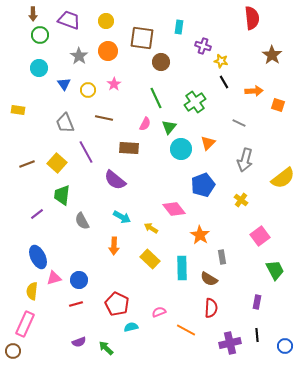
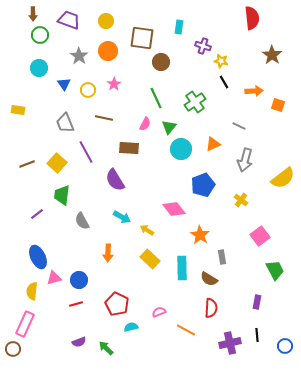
gray line at (239, 123): moved 3 px down
orange triangle at (208, 143): moved 5 px right, 1 px down; rotated 21 degrees clockwise
purple semicircle at (115, 180): rotated 20 degrees clockwise
yellow arrow at (151, 228): moved 4 px left, 2 px down
orange arrow at (114, 246): moved 6 px left, 7 px down
brown circle at (13, 351): moved 2 px up
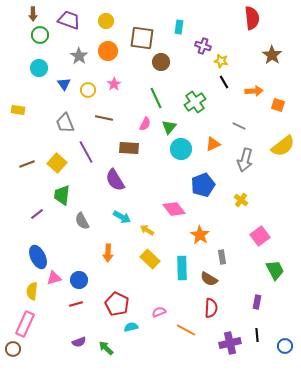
yellow semicircle at (283, 178): moved 32 px up
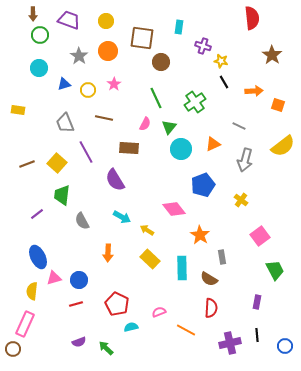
blue triangle at (64, 84): rotated 48 degrees clockwise
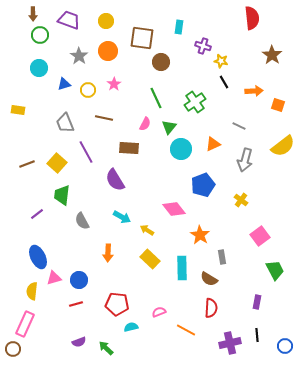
red pentagon at (117, 304): rotated 20 degrees counterclockwise
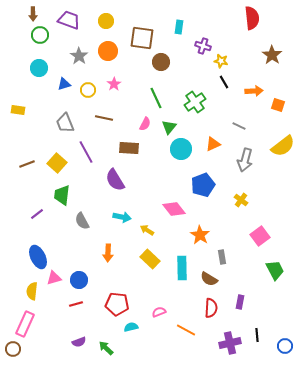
cyan arrow at (122, 217): rotated 18 degrees counterclockwise
purple rectangle at (257, 302): moved 17 px left
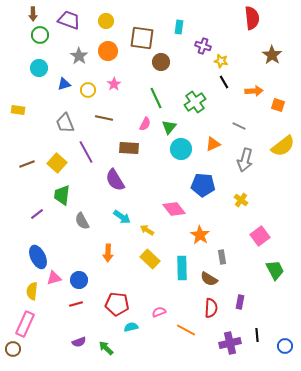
blue pentagon at (203, 185): rotated 25 degrees clockwise
cyan arrow at (122, 217): rotated 24 degrees clockwise
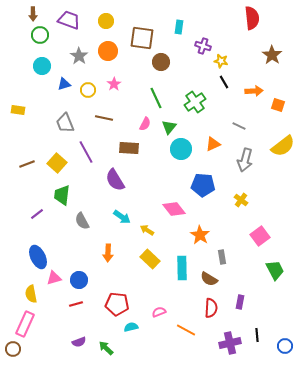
cyan circle at (39, 68): moved 3 px right, 2 px up
yellow semicircle at (32, 291): moved 1 px left, 3 px down; rotated 18 degrees counterclockwise
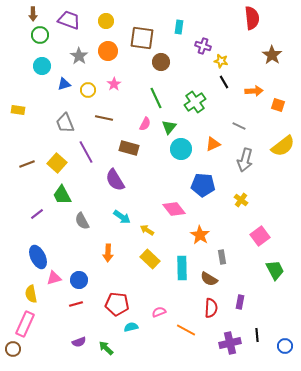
brown rectangle at (129, 148): rotated 12 degrees clockwise
green trapezoid at (62, 195): rotated 35 degrees counterclockwise
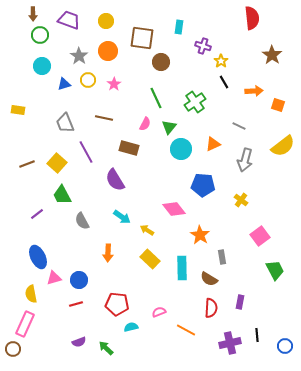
yellow star at (221, 61): rotated 24 degrees clockwise
yellow circle at (88, 90): moved 10 px up
